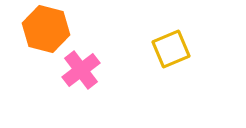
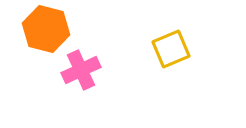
pink cross: rotated 12 degrees clockwise
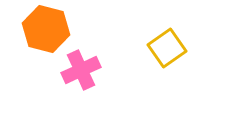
yellow square: moved 4 px left, 1 px up; rotated 12 degrees counterclockwise
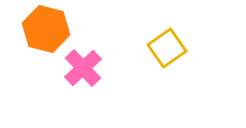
pink cross: moved 2 px right, 2 px up; rotated 18 degrees counterclockwise
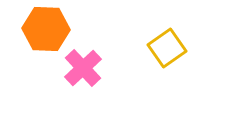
orange hexagon: rotated 12 degrees counterclockwise
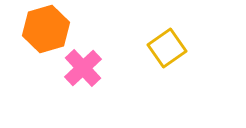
orange hexagon: rotated 18 degrees counterclockwise
